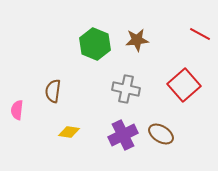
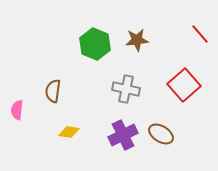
red line: rotated 20 degrees clockwise
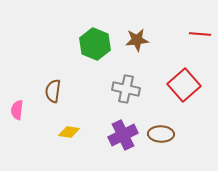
red line: rotated 45 degrees counterclockwise
brown ellipse: rotated 30 degrees counterclockwise
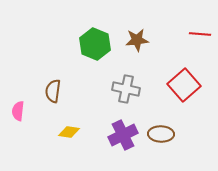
pink semicircle: moved 1 px right, 1 px down
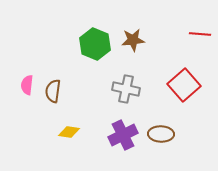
brown star: moved 4 px left
pink semicircle: moved 9 px right, 26 px up
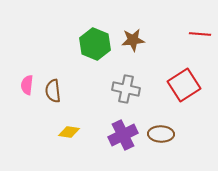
red square: rotated 8 degrees clockwise
brown semicircle: rotated 15 degrees counterclockwise
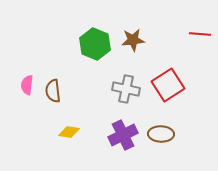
red square: moved 16 px left
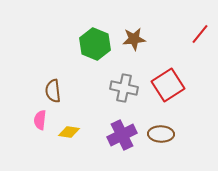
red line: rotated 55 degrees counterclockwise
brown star: moved 1 px right, 1 px up
pink semicircle: moved 13 px right, 35 px down
gray cross: moved 2 px left, 1 px up
purple cross: moved 1 px left
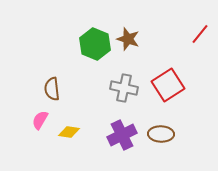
brown star: moved 6 px left; rotated 25 degrees clockwise
brown semicircle: moved 1 px left, 2 px up
pink semicircle: rotated 24 degrees clockwise
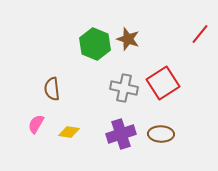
red square: moved 5 px left, 2 px up
pink semicircle: moved 4 px left, 4 px down
purple cross: moved 1 px left, 1 px up; rotated 8 degrees clockwise
